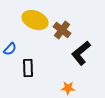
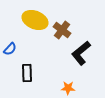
black rectangle: moved 1 px left, 5 px down
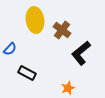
yellow ellipse: rotated 60 degrees clockwise
black rectangle: rotated 60 degrees counterclockwise
orange star: rotated 24 degrees counterclockwise
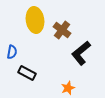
blue semicircle: moved 2 px right, 3 px down; rotated 32 degrees counterclockwise
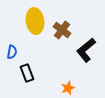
yellow ellipse: moved 1 px down
black L-shape: moved 5 px right, 3 px up
black rectangle: rotated 42 degrees clockwise
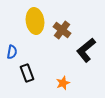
orange star: moved 5 px left, 5 px up
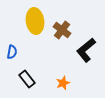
black rectangle: moved 6 px down; rotated 18 degrees counterclockwise
